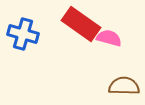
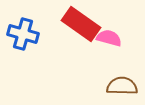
brown semicircle: moved 2 px left
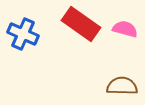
blue cross: rotated 8 degrees clockwise
pink semicircle: moved 16 px right, 9 px up
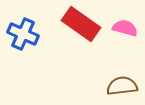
pink semicircle: moved 1 px up
brown semicircle: rotated 8 degrees counterclockwise
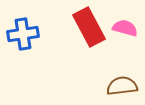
red rectangle: moved 8 px right, 3 px down; rotated 27 degrees clockwise
blue cross: rotated 32 degrees counterclockwise
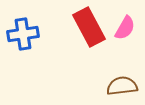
pink semicircle: rotated 105 degrees clockwise
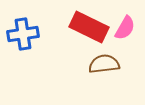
red rectangle: rotated 36 degrees counterclockwise
brown semicircle: moved 18 px left, 22 px up
